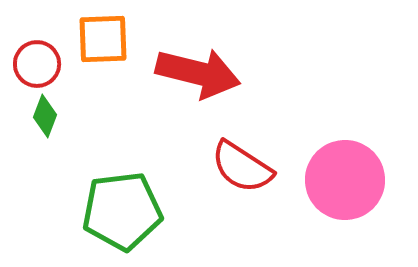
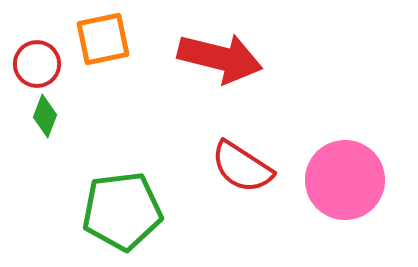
orange square: rotated 10 degrees counterclockwise
red arrow: moved 22 px right, 15 px up
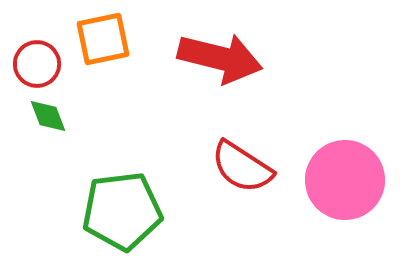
green diamond: moved 3 px right; rotated 42 degrees counterclockwise
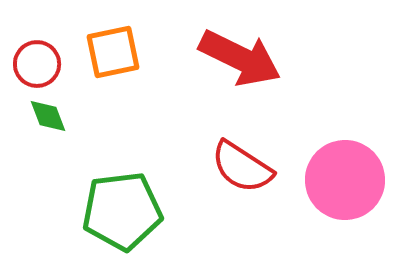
orange square: moved 10 px right, 13 px down
red arrow: moved 20 px right; rotated 12 degrees clockwise
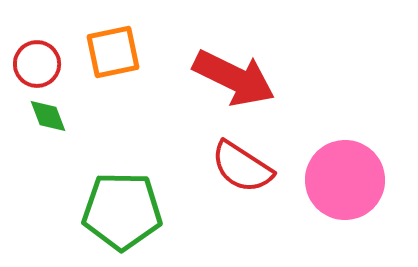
red arrow: moved 6 px left, 20 px down
green pentagon: rotated 8 degrees clockwise
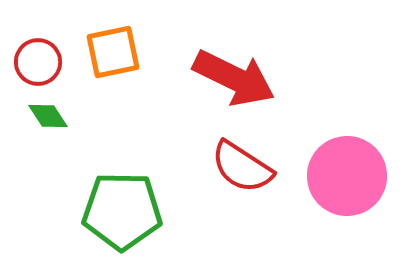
red circle: moved 1 px right, 2 px up
green diamond: rotated 12 degrees counterclockwise
pink circle: moved 2 px right, 4 px up
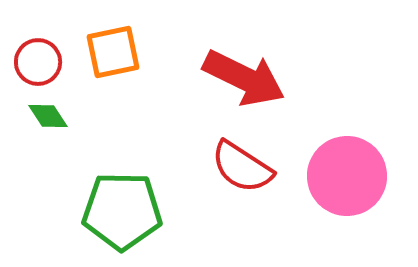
red arrow: moved 10 px right
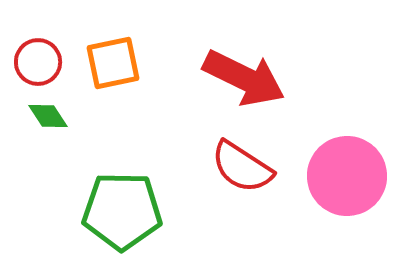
orange square: moved 11 px down
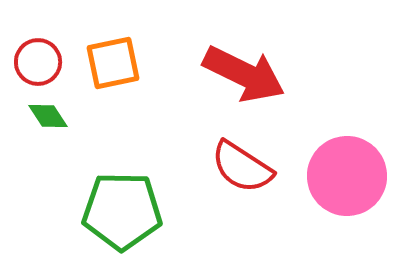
red arrow: moved 4 px up
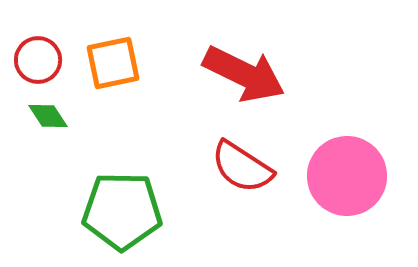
red circle: moved 2 px up
